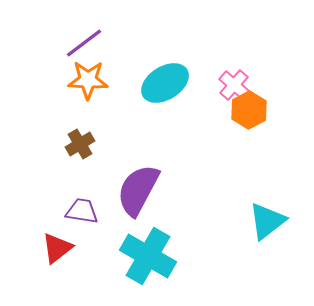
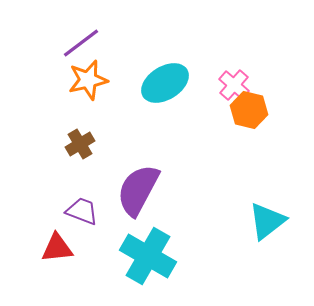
purple line: moved 3 px left
orange star: rotated 15 degrees counterclockwise
orange hexagon: rotated 18 degrees counterclockwise
purple trapezoid: rotated 12 degrees clockwise
red triangle: rotated 32 degrees clockwise
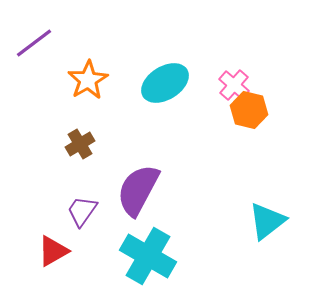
purple line: moved 47 px left
orange star: rotated 18 degrees counterclockwise
purple trapezoid: rotated 76 degrees counterclockwise
red triangle: moved 4 px left, 3 px down; rotated 24 degrees counterclockwise
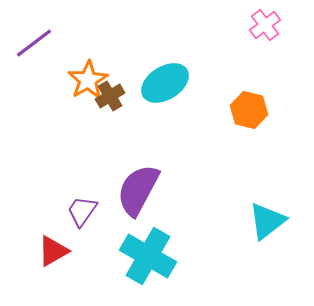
pink cross: moved 31 px right, 60 px up; rotated 12 degrees clockwise
brown cross: moved 30 px right, 48 px up
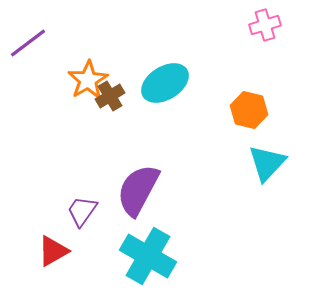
pink cross: rotated 20 degrees clockwise
purple line: moved 6 px left
cyan triangle: moved 58 px up; rotated 9 degrees counterclockwise
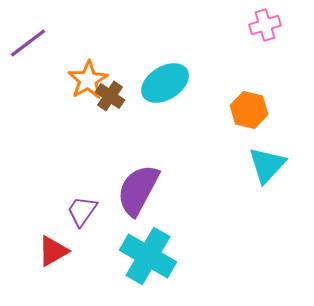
brown cross: rotated 24 degrees counterclockwise
cyan triangle: moved 2 px down
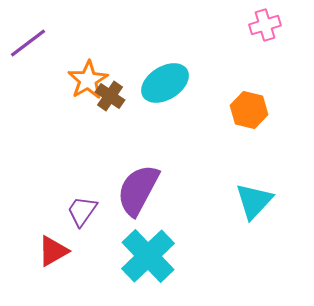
cyan triangle: moved 13 px left, 36 px down
cyan cross: rotated 16 degrees clockwise
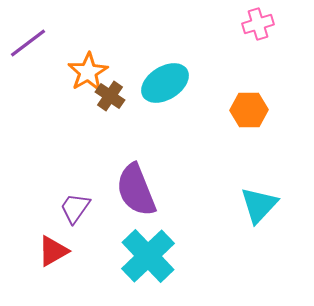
pink cross: moved 7 px left, 1 px up
orange star: moved 8 px up
orange hexagon: rotated 15 degrees counterclockwise
purple semicircle: moved 2 px left; rotated 50 degrees counterclockwise
cyan triangle: moved 5 px right, 4 px down
purple trapezoid: moved 7 px left, 3 px up
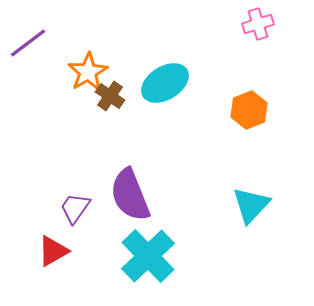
orange hexagon: rotated 21 degrees counterclockwise
purple semicircle: moved 6 px left, 5 px down
cyan triangle: moved 8 px left
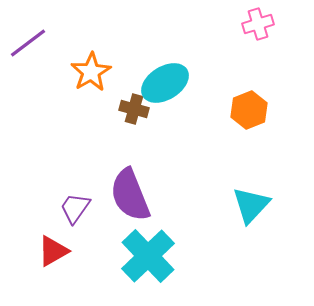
orange star: moved 3 px right
brown cross: moved 24 px right, 13 px down; rotated 20 degrees counterclockwise
